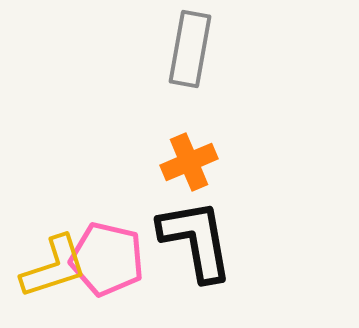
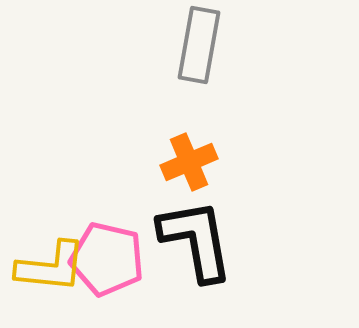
gray rectangle: moved 9 px right, 4 px up
yellow L-shape: moved 3 px left; rotated 24 degrees clockwise
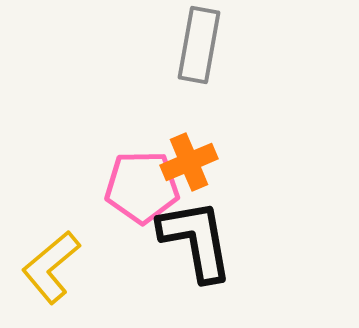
pink pentagon: moved 35 px right, 72 px up; rotated 14 degrees counterclockwise
yellow L-shape: rotated 134 degrees clockwise
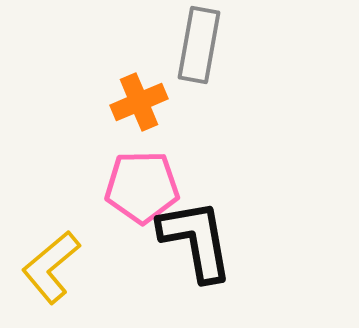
orange cross: moved 50 px left, 60 px up
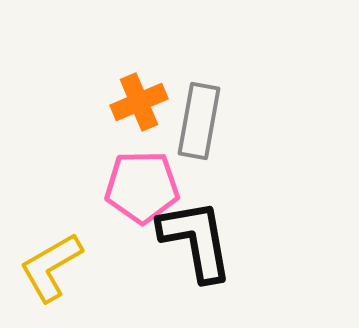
gray rectangle: moved 76 px down
yellow L-shape: rotated 10 degrees clockwise
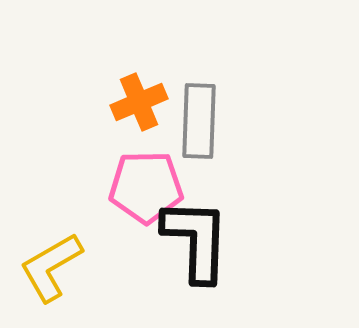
gray rectangle: rotated 8 degrees counterclockwise
pink pentagon: moved 4 px right
black L-shape: rotated 12 degrees clockwise
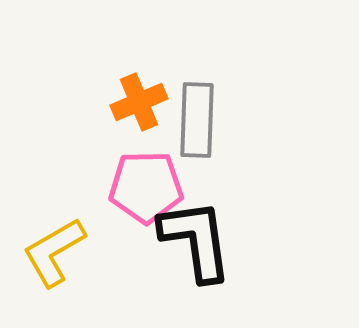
gray rectangle: moved 2 px left, 1 px up
black L-shape: rotated 10 degrees counterclockwise
yellow L-shape: moved 3 px right, 15 px up
